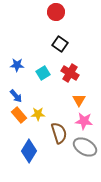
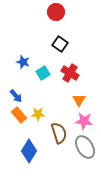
blue star: moved 6 px right, 3 px up; rotated 16 degrees clockwise
gray ellipse: rotated 30 degrees clockwise
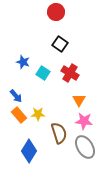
cyan square: rotated 24 degrees counterclockwise
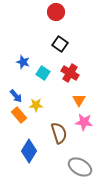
yellow star: moved 2 px left, 9 px up
pink star: moved 1 px down
gray ellipse: moved 5 px left, 20 px down; rotated 30 degrees counterclockwise
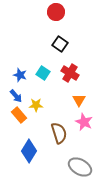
blue star: moved 3 px left, 13 px down
pink star: rotated 18 degrees clockwise
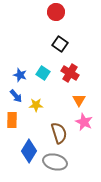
orange rectangle: moved 7 px left, 5 px down; rotated 42 degrees clockwise
gray ellipse: moved 25 px left, 5 px up; rotated 15 degrees counterclockwise
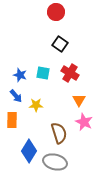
cyan square: rotated 24 degrees counterclockwise
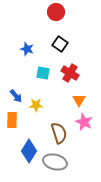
blue star: moved 7 px right, 26 px up
